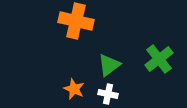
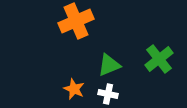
orange cross: rotated 36 degrees counterclockwise
green triangle: rotated 15 degrees clockwise
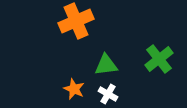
green triangle: moved 3 px left; rotated 15 degrees clockwise
white cross: rotated 18 degrees clockwise
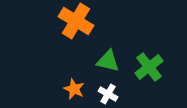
orange cross: rotated 36 degrees counterclockwise
green cross: moved 10 px left, 8 px down
green triangle: moved 2 px right, 4 px up; rotated 20 degrees clockwise
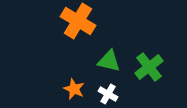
orange cross: moved 2 px right
green triangle: moved 1 px right
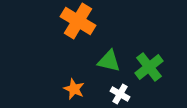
white cross: moved 12 px right
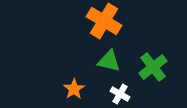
orange cross: moved 26 px right
green cross: moved 4 px right
orange star: rotated 15 degrees clockwise
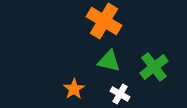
green cross: moved 1 px right
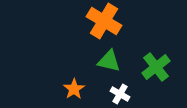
green cross: moved 2 px right
